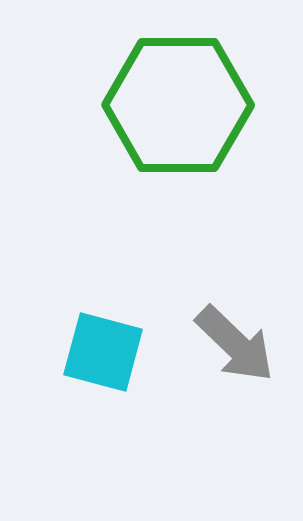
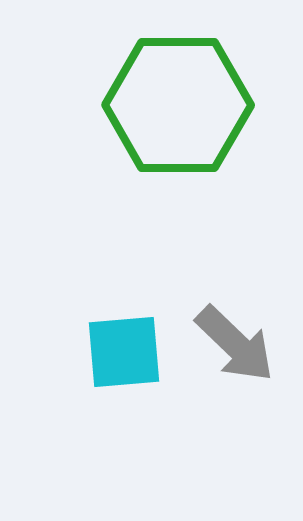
cyan square: moved 21 px right; rotated 20 degrees counterclockwise
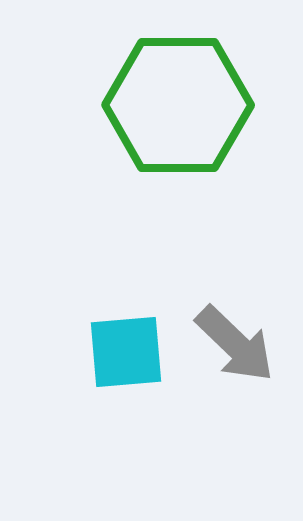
cyan square: moved 2 px right
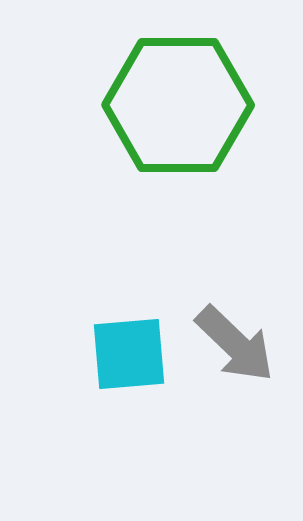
cyan square: moved 3 px right, 2 px down
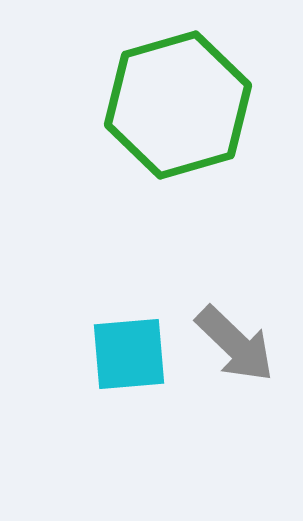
green hexagon: rotated 16 degrees counterclockwise
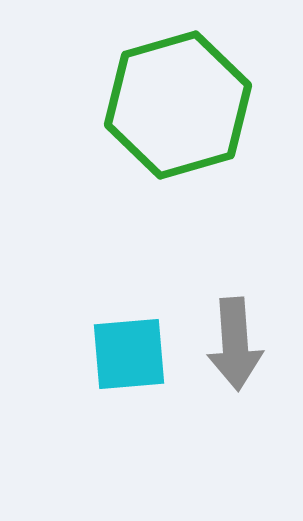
gray arrow: rotated 42 degrees clockwise
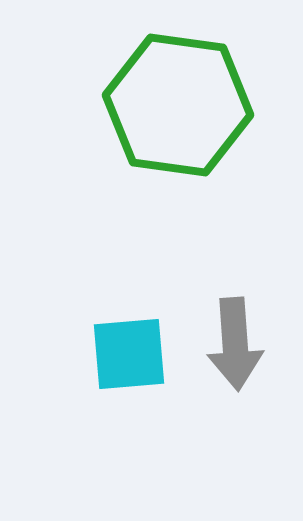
green hexagon: rotated 24 degrees clockwise
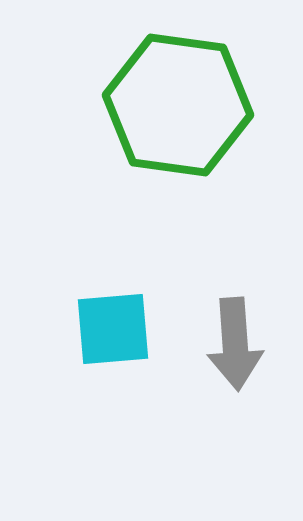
cyan square: moved 16 px left, 25 px up
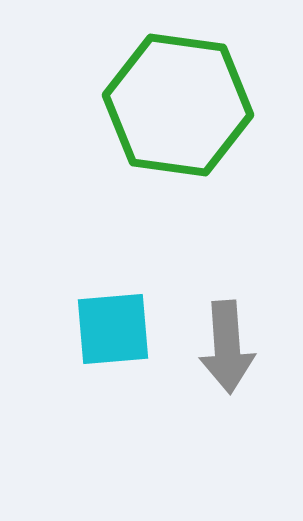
gray arrow: moved 8 px left, 3 px down
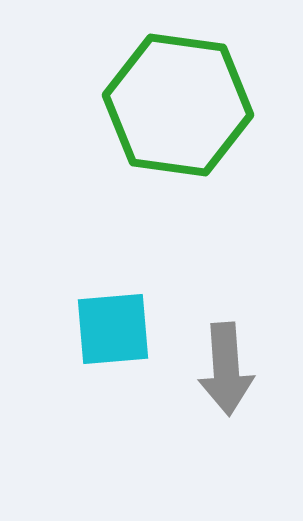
gray arrow: moved 1 px left, 22 px down
